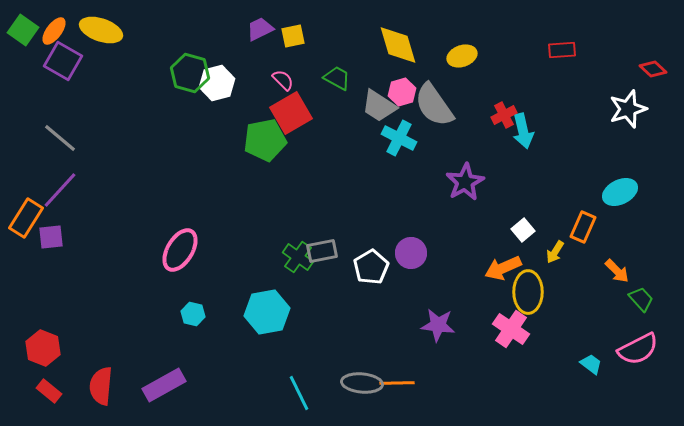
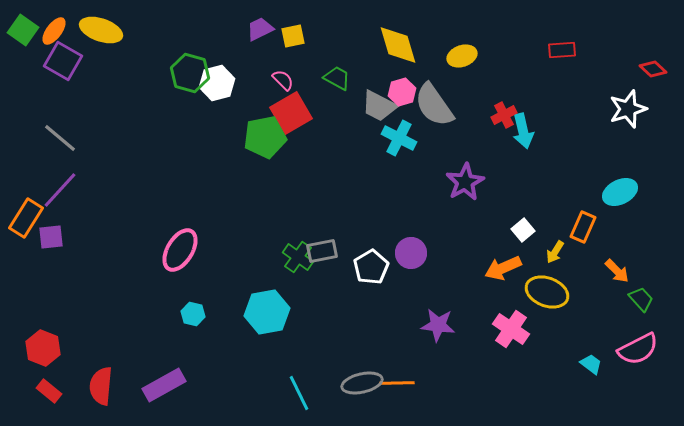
gray trapezoid at (379, 106): rotated 6 degrees counterclockwise
green pentagon at (265, 140): moved 3 px up
yellow ellipse at (528, 292): moved 19 px right; rotated 69 degrees counterclockwise
gray ellipse at (362, 383): rotated 18 degrees counterclockwise
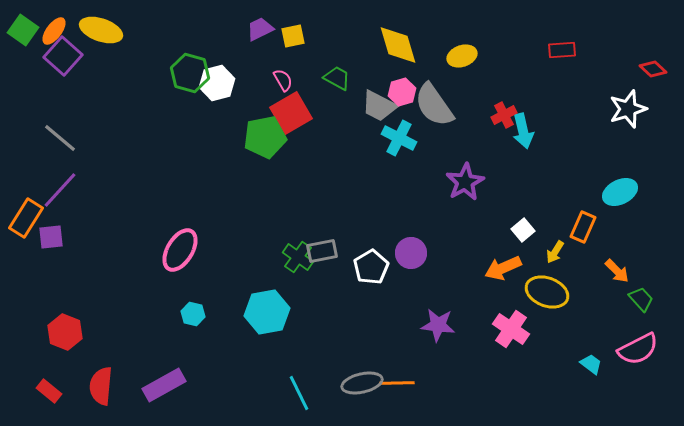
purple square at (63, 61): moved 5 px up; rotated 12 degrees clockwise
pink semicircle at (283, 80): rotated 15 degrees clockwise
red hexagon at (43, 348): moved 22 px right, 16 px up
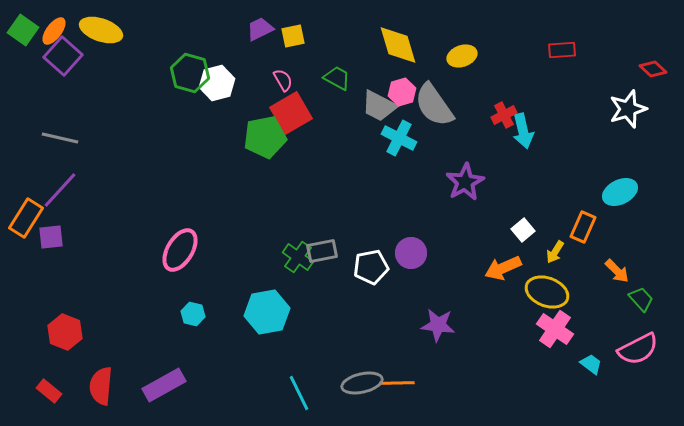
gray line at (60, 138): rotated 27 degrees counterclockwise
white pentagon at (371, 267): rotated 20 degrees clockwise
pink cross at (511, 329): moved 44 px right
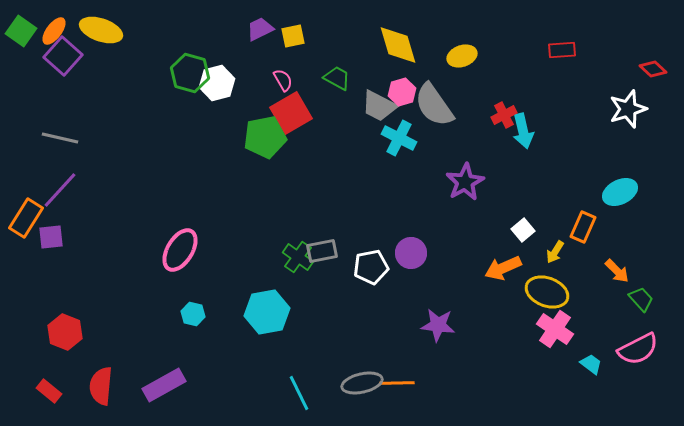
green square at (23, 30): moved 2 px left, 1 px down
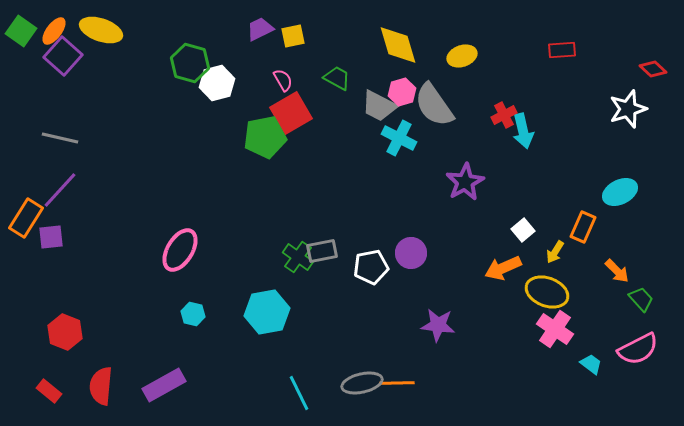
green hexagon at (190, 73): moved 10 px up
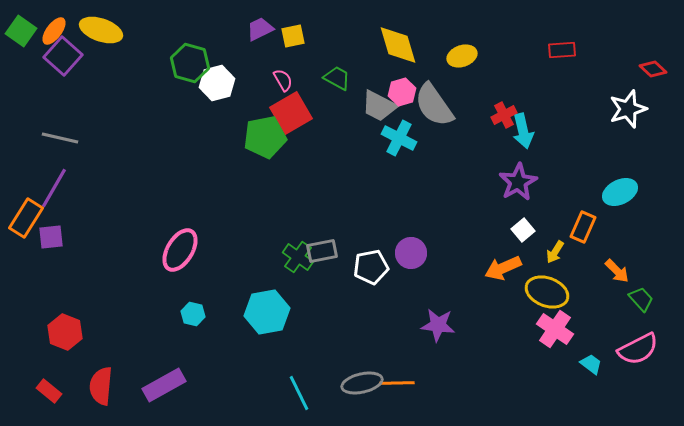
purple star at (465, 182): moved 53 px right
purple line at (60, 190): moved 6 px left, 2 px up; rotated 12 degrees counterclockwise
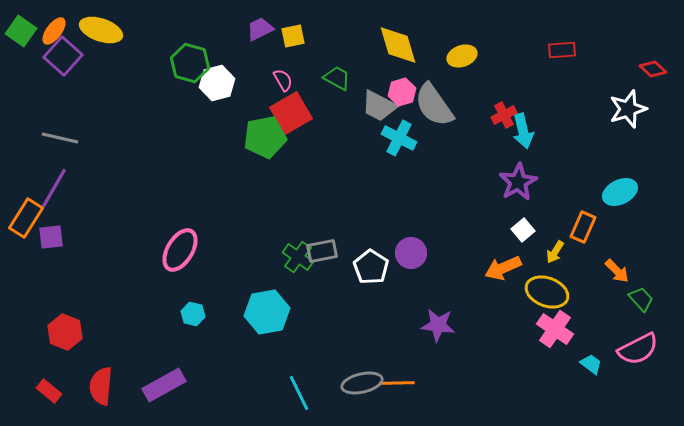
white pentagon at (371, 267): rotated 28 degrees counterclockwise
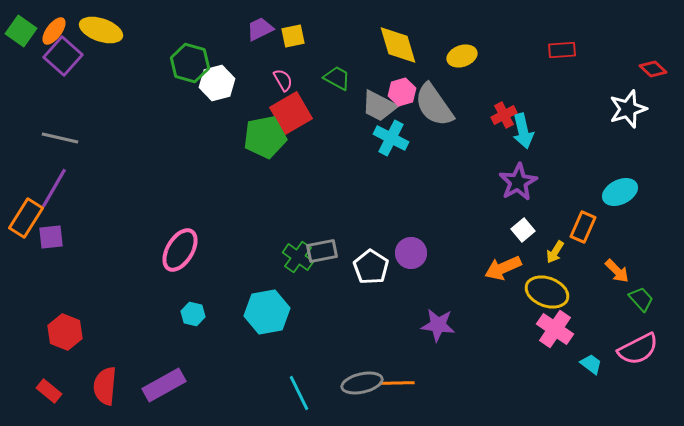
cyan cross at (399, 138): moved 8 px left
red semicircle at (101, 386): moved 4 px right
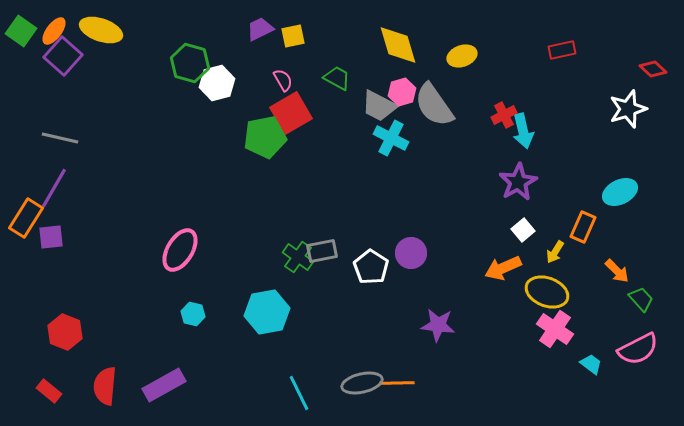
red rectangle at (562, 50): rotated 8 degrees counterclockwise
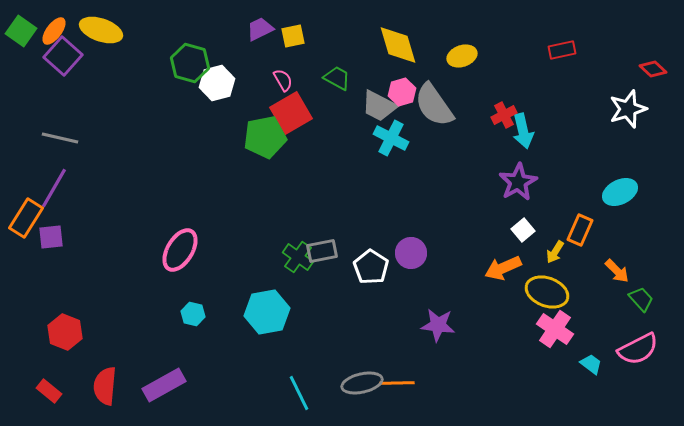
orange rectangle at (583, 227): moved 3 px left, 3 px down
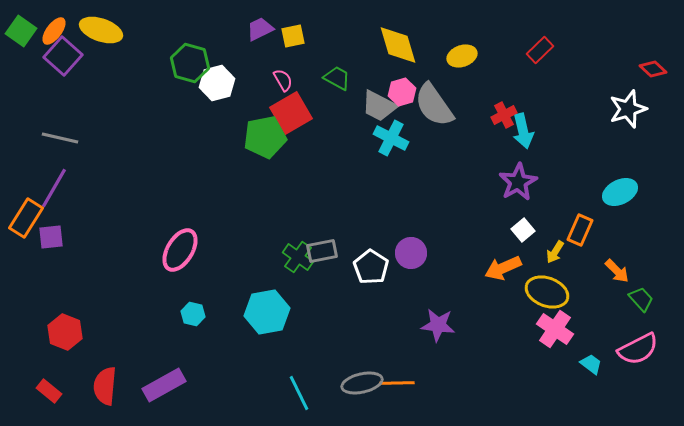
red rectangle at (562, 50): moved 22 px left; rotated 32 degrees counterclockwise
